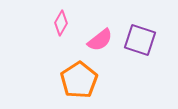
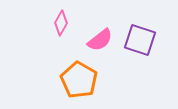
orange pentagon: rotated 9 degrees counterclockwise
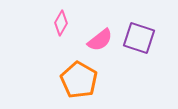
purple square: moved 1 px left, 2 px up
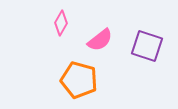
purple square: moved 8 px right, 8 px down
orange pentagon: rotated 15 degrees counterclockwise
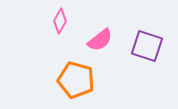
pink diamond: moved 1 px left, 2 px up
orange pentagon: moved 3 px left
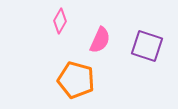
pink semicircle: rotated 28 degrees counterclockwise
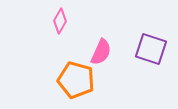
pink semicircle: moved 1 px right, 12 px down
purple square: moved 4 px right, 3 px down
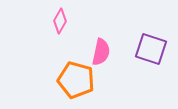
pink semicircle: rotated 12 degrees counterclockwise
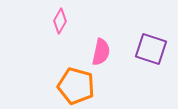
orange pentagon: moved 6 px down
